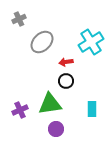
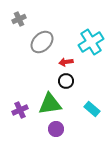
cyan rectangle: rotated 49 degrees counterclockwise
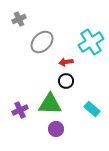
green triangle: rotated 10 degrees clockwise
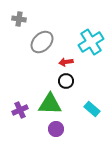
gray cross: rotated 32 degrees clockwise
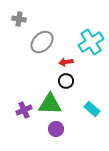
purple cross: moved 4 px right
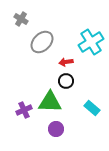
gray cross: moved 2 px right; rotated 24 degrees clockwise
green triangle: moved 2 px up
cyan rectangle: moved 1 px up
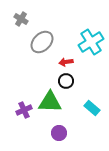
purple circle: moved 3 px right, 4 px down
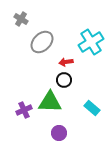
black circle: moved 2 px left, 1 px up
